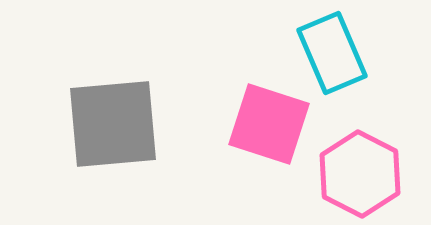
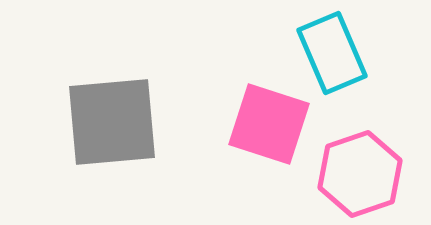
gray square: moved 1 px left, 2 px up
pink hexagon: rotated 14 degrees clockwise
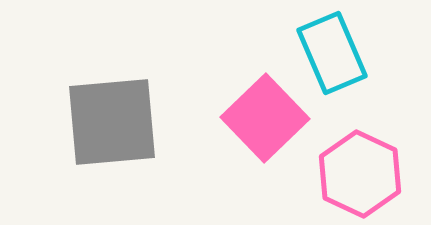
pink square: moved 4 px left, 6 px up; rotated 28 degrees clockwise
pink hexagon: rotated 16 degrees counterclockwise
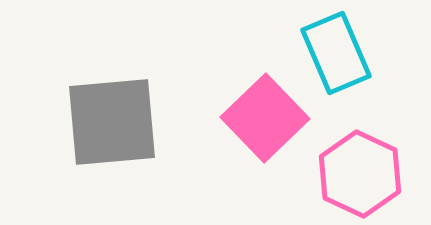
cyan rectangle: moved 4 px right
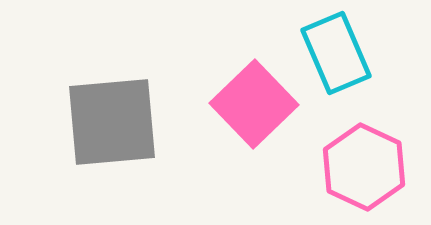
pink square: moved 11 px left, 14 px up
pink hexagon: moved 4 px right, 7 px up
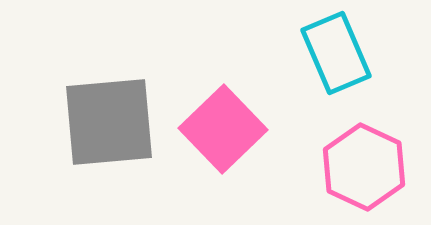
pink square: moved 31 px left, 25 px down
gray square: moved 3 px left
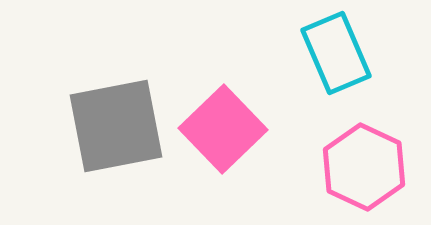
gray square: moved 7 px right, 4 px down; rotated 6 degrees counterclockwise
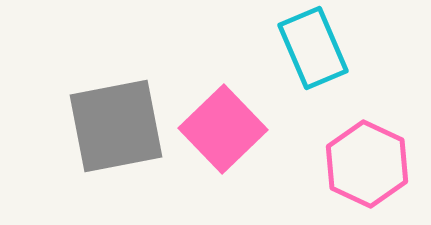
cyan rectangle: moved 23 px left, 5 px up
pink hexagon: moved 3 px right, 3 px up
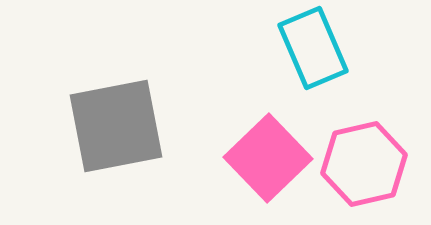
pink square: moved 45 px right, 29 px down
pink hexagon: moved 3 px left; rotated 22 degrees clockwise
